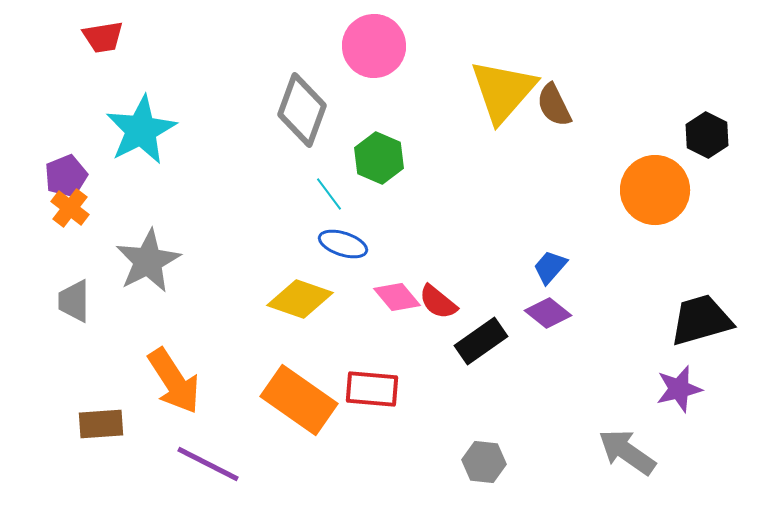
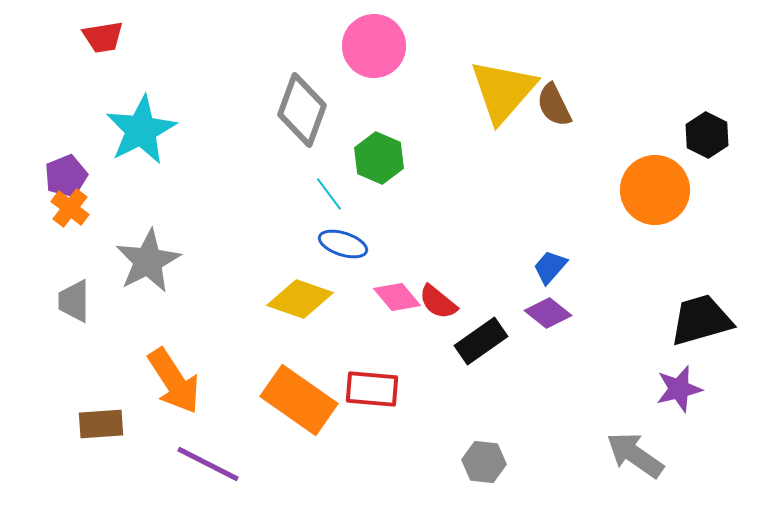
gray arrow: moved 8 px right, 3 px down
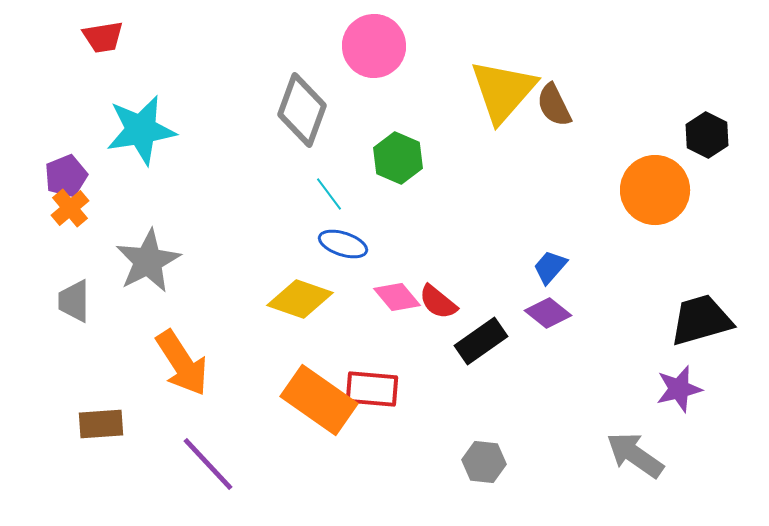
cyan star: rotated 18 degrees clockwise
green hexagon: moved 19 px right
orange cross: rotated 12 degrees clockwise
orange arrow: moved 8 px right, 18 px up
orange rectangle: moved 20 px right
purple line: rotated 20 degrees clockwise
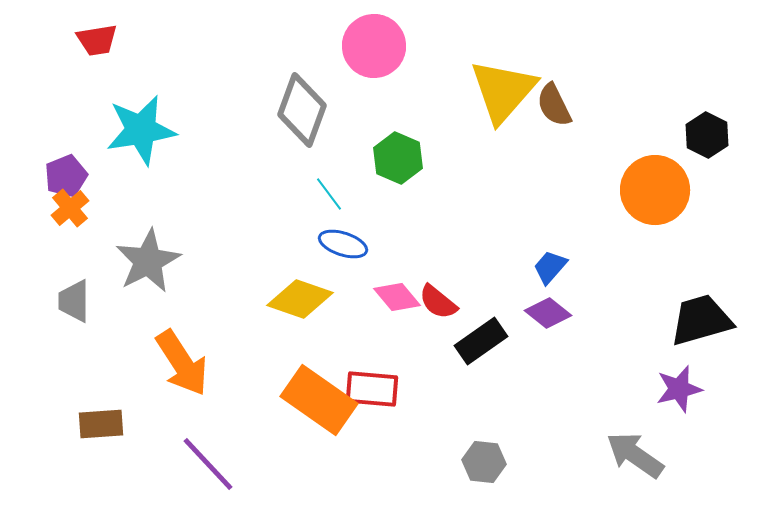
red trapezoid: moved 6 px left, 3 px down
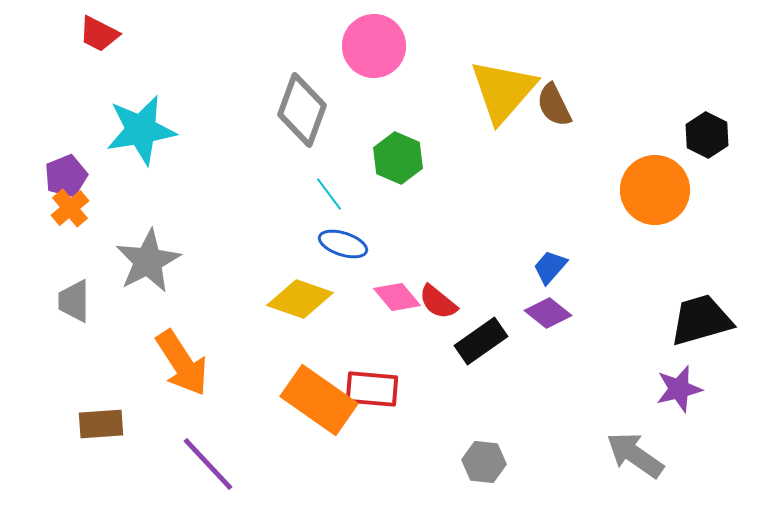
red trapezoid: moved 2 px right, 6 px up; rotated 36 degrees clockwise
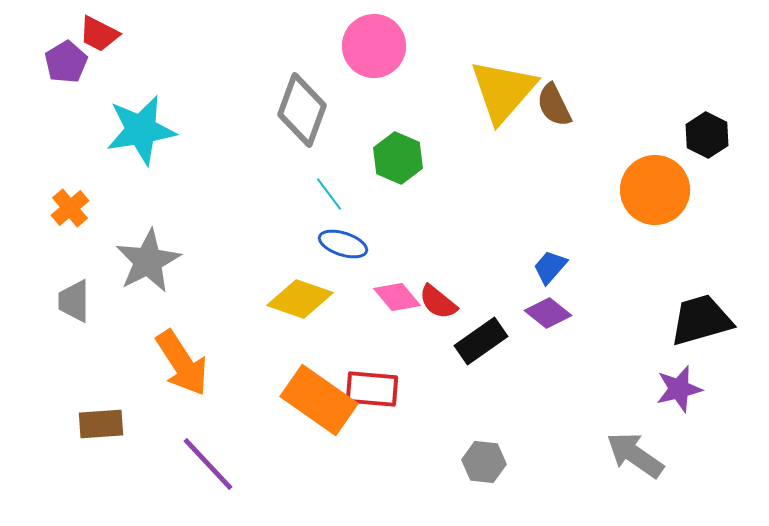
purple pentagon: moved 114 px up; rotated 9 degrees counterclockwise
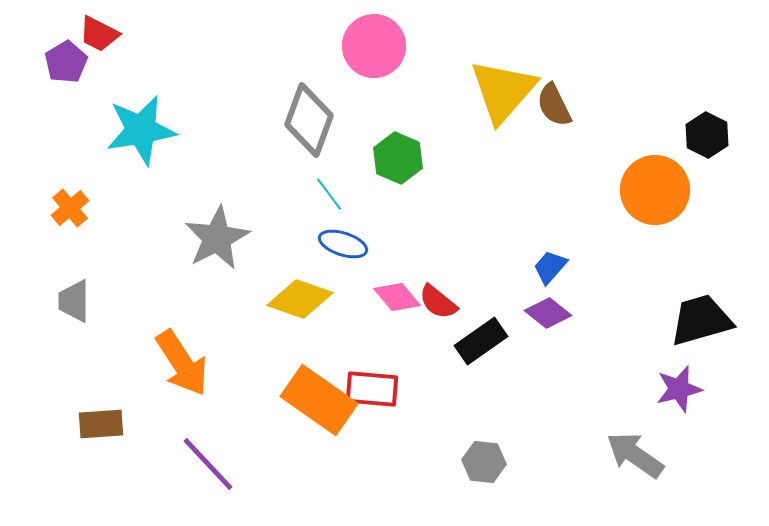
gray diamond: moved 7 px right, 10 px down
gray star: moved 69 px right, 23 px up
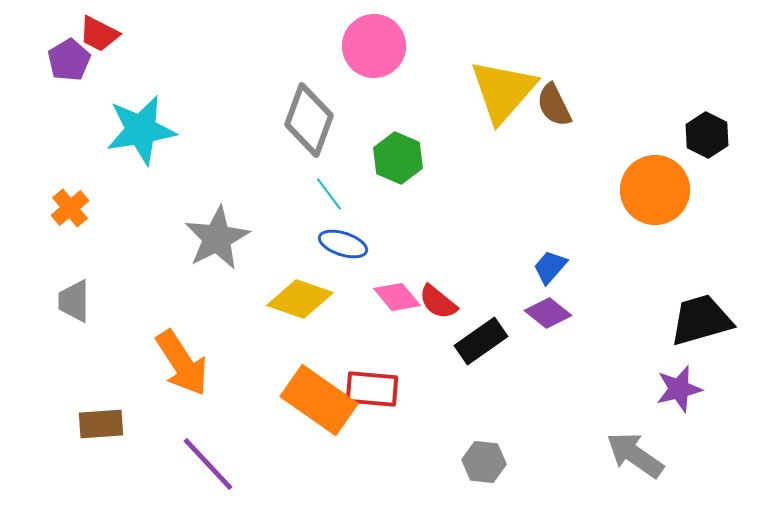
purple pentagon: moved 3 px right, 2 px up
